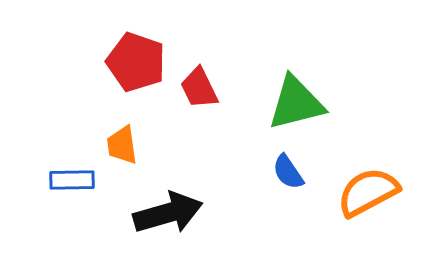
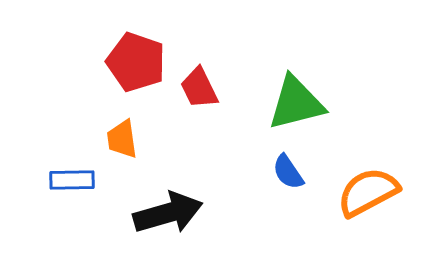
orange trapezoid: moved 6 px up
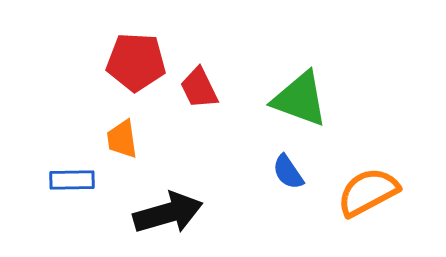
red pentagon: rotated 16 degrees counterclockwise
green triangle: moved 4 px right, 4 px up; rotated 34 degrees clockwise
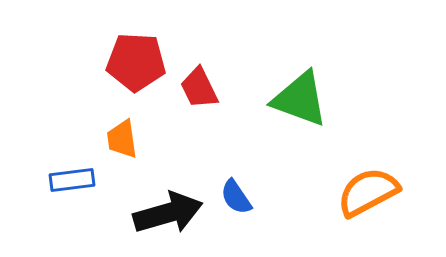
blue semicircle: moved 52 px left, 25 px down
blue rectangle: rotated 6 degrees counterclockwise
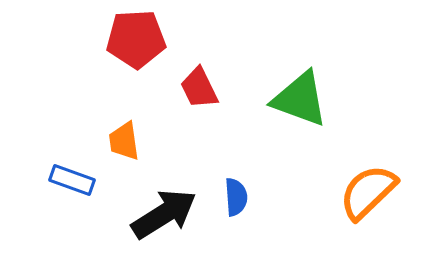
red pentagon: moved 23 px up; rotated 6 degrees counterclockwise
orange trapezoid: moved 2 px right, 2 px down
blue rectangle: rotated 27 degrees clockwise
orange semicircle: rotated 16 degrees counterclockwise
blue semicircle: rotated 150 degrees counterclockwise
black arrow: moved 4 px left, 1 px down; rotated 16 degrees counterclockwise
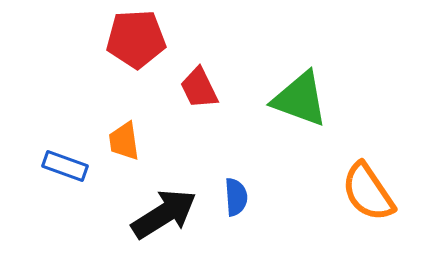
blue rectangle: moved 7 px left, 14 px up
orange semicircle: rotated 80 degrees counterclockwise
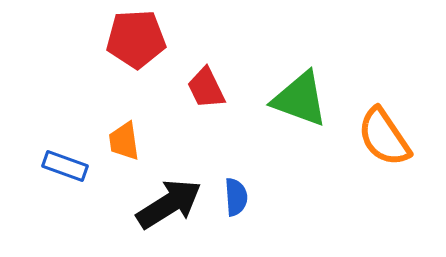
red trapezoid: moved 7 px right
orange semicircle: moved 16 px right, 55 px up
black arrow: moved 5 px right, 10 px up
